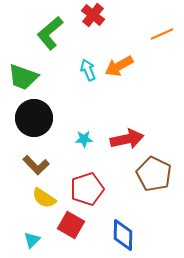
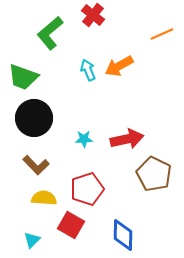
yellow semicircle: rotated 150 degrees clockwise
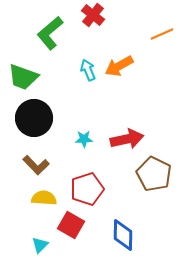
cyan triangle: moved 8 px right, 5 px down
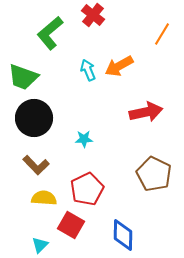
orange line: rotated 35 degrees counterclockwise
red arrow: moved 19 px right, 27 px up
red pentagon: rotated 8 degrees counterclockwise
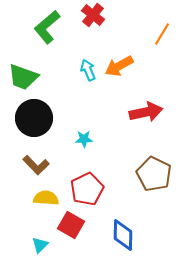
green L-shape: moved 3 px left, 6 px up
yellow semicircle: moved 2 px right
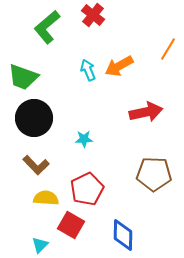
orange line: moved 6 px right, 15 px down
brown pentagon: rotated 24 degrees counterclockwise
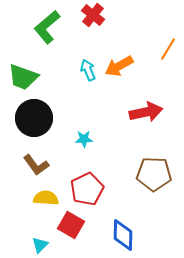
brown L-shape: rotated 8 degrees clockwise
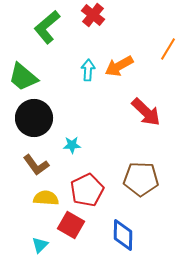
cyan arrow: rotated 25 degrees clockwise
green trapezoid: rotated 20 degrees clockwise
red arrow: rotated 56 degrees clockwise
cyan star: moved 12 px left, 6 px down
brown pentagon: moved 13 px left, 5 px down
red pentagon: moved 1 px down
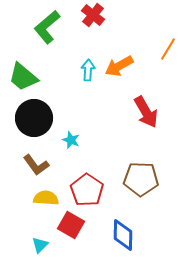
red arrow: rotated 16 degrees clockwise
cyan star: moved 1 px left, 5 px up; rotated 24 degrees clockwise
red pentagon: rotated 12 degrees counterclockwise
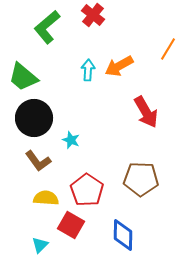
brown L-shape: moved 2 px right, 4 px up
